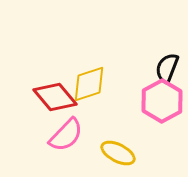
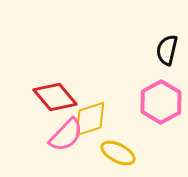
black semicircle: moved 18 px up; rotated 8 degrees counterclockwise
yellow diamond: moved 1 px right, 35 px down
pink hexagon: moved 1 px left, 1 px down
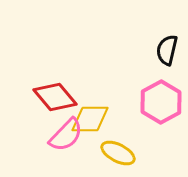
yellow diamond: rotated 18 degrees clockwise
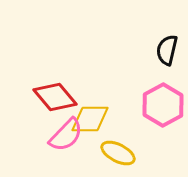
pink hexagon: moved 2 px right, 3 px down
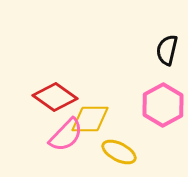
red diamond: rotated 15 degrees counterclockwise
yellow ellipse: moved 1 px right, 1 px up
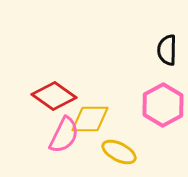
black semicircle: rotated 12 degrees counterclockwise
red diamond: moved 1 px left, 1 px up
pink semicircle: moved 2 px left; rotated 18 degrees counterclockwise
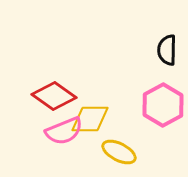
pink semicircle: moved 4 px up; rotated 42 degrees clockwise
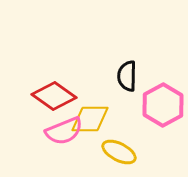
black semicircle: moved 40 px left, 26 px down
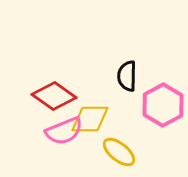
yellow ellipse: rotated 12 degrees clockwise
